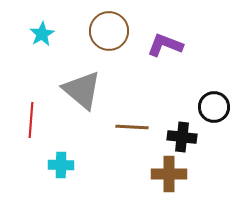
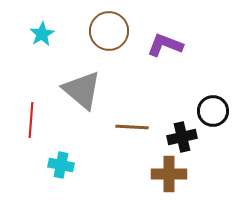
black circle: moved 1 px left, 4 px down
black cross: rotated 20 degrees counterclockwise
cyan cross: rotated 10 degrees clockwise
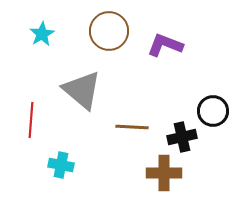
brown cross: moved 5 px left, 1 px up
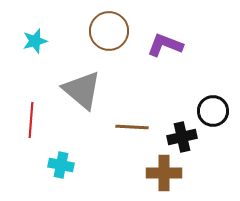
cyan star: moved 7 px left, 7 px down; rotated 15 degrees clockwise
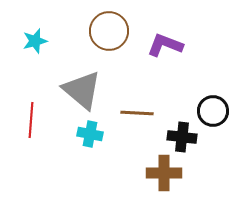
brown line: moved 5 px right, 14 px up
black cross: rotated 20 degrees clockwise
cyan cross: moved 29 px right, 31 px up
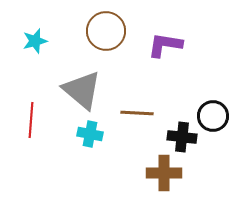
brown circle: moved 3 px left
purple L-shape: rotated 12 degrees counterclockwise
black circle: moved 5 px down
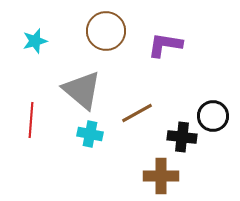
brown line: rotated 32 degrees counterclockwise
brown cross: moved 3 px left, 3 px down
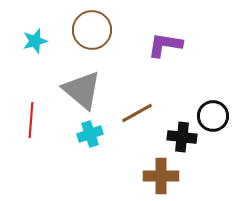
brown circle: moved 14 px left, 1 px up
cyan cross: rotated 30 degrees counterclockwise
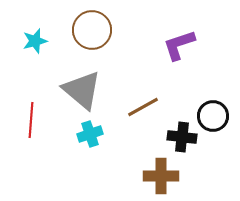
purple L-shape: moved 14 px right; rotated 27 degrees counterclockwise
brown line: moved 6 px right, 6 px up
